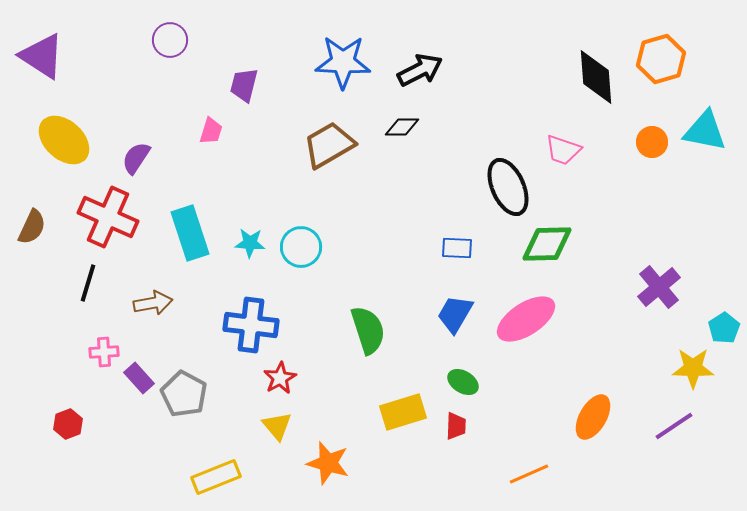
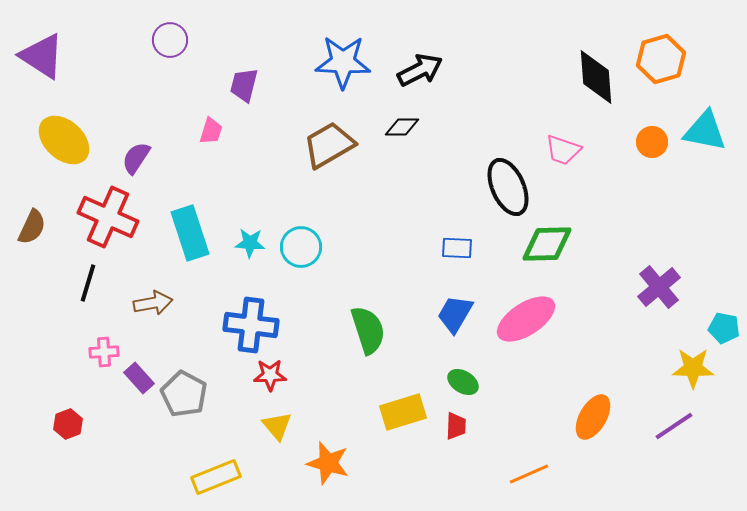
cyan pentagon at (724, 328): rotated 28 degrees counterclockwise
red star at (280, 378): moved 10 px left, 3 px up; rotated 28 degrees clockwise
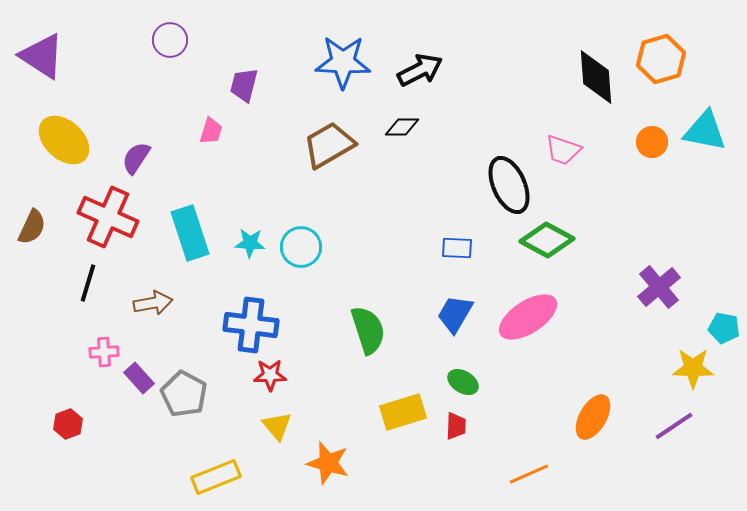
black ellipse at (508, 187): moved 1 px right, 2 px up
green diamond at (547, 244): moved 4 px up; rotated 30 degrees clockwise
pink ellipse at (526, 319): moved 2 px right, 2 px up
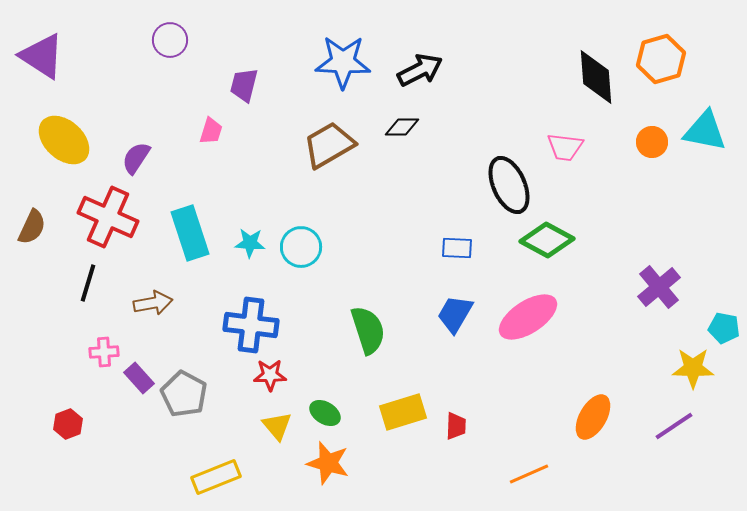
pink trapezoid at (563, 150): moved 2 px right, 3 px up; rotated 12 degrees counterclockwise
green ellipse at (463, 382): moved 138 px left, 31 px down
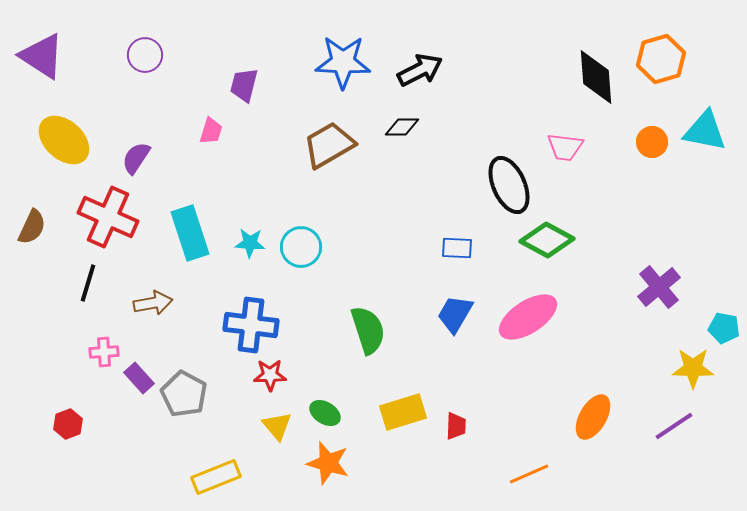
purple circle at (170, 40): moved 25 px left, 15 px down
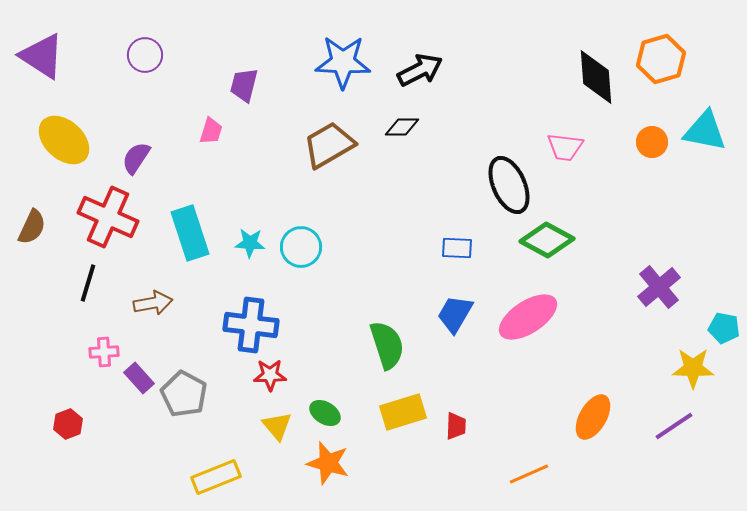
green semicircle at (368, 330): moved 19 px right, 15 px down
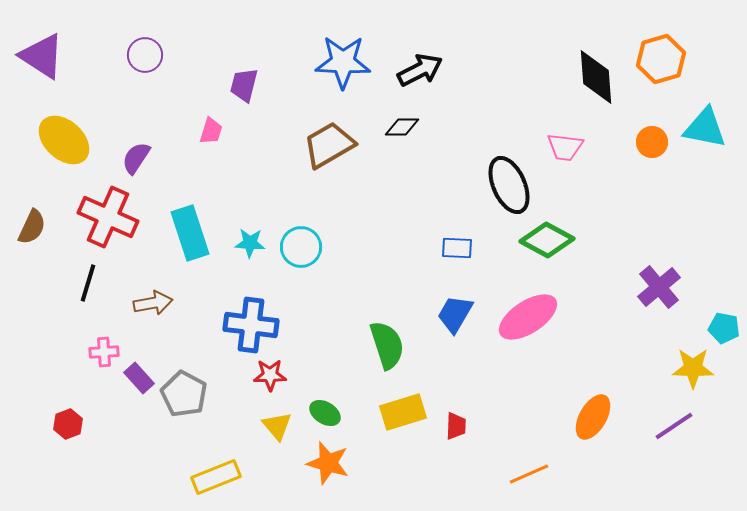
cyan triangle at (705, 131): moved 3 px up
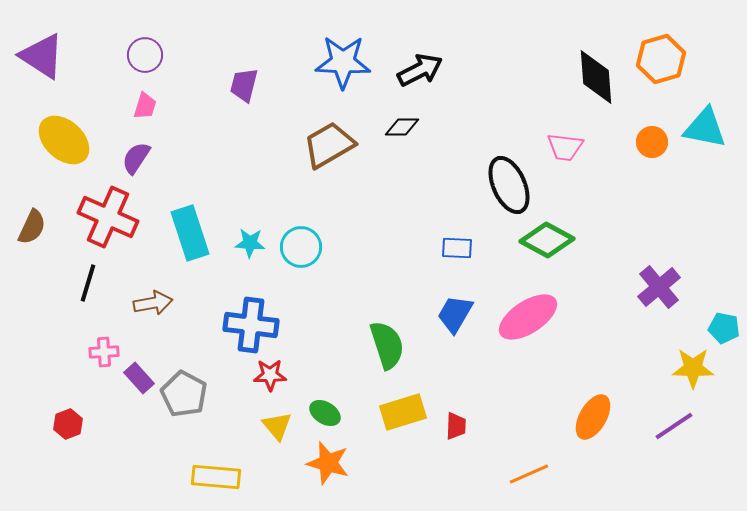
pink trapezoid at (211, 131): moved 66 px left, 25 px up
yellow rectangle at (216, 477): rotated 27 degrees clockwise
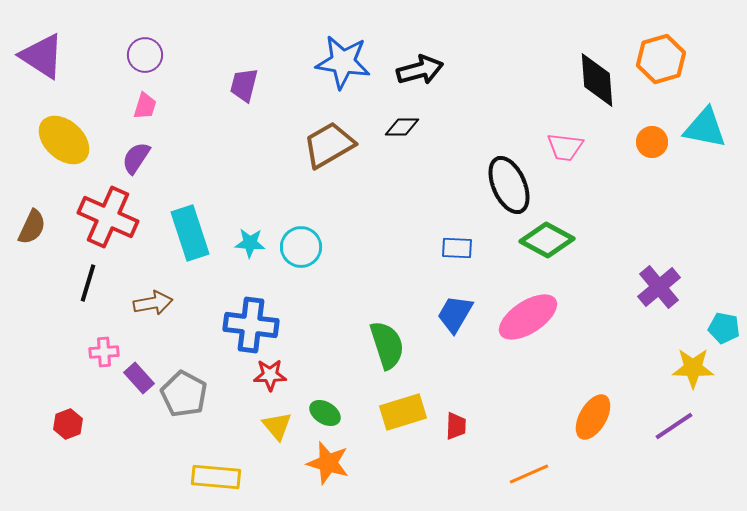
blue star at (343, 62): rotated 6 degrees clockwise
black arrow at (420, 70): rotated 12 degrees clockwise
black diamond at (596, 77): moved 1 px right, 3 px down
